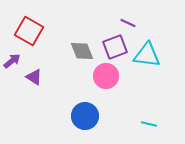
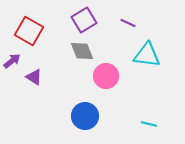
purple square: moved 31 px left, 27 px up; rotated 10 degrees counterclockwise
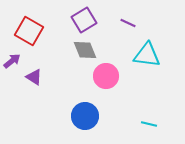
gray diamond: moved 3 px right, 1 px up
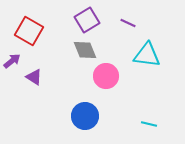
purple square: moved 3 px right
